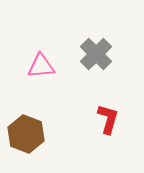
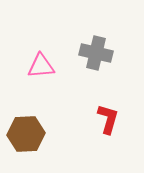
gray cross: moved 1 px up; rotated 32 degrees counterclockwise
brown hexagon: rotated 24 degrees counterclockwise
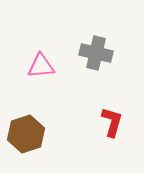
red L-shape: moved 4 px right, 3 px down
brown hexagon: rotated 15 degrees counterclockwise
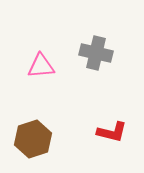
red L-shape: moved 10 px down; rotated 88 degrees clockwise
brown hexagon: moved 7 px right, 5 px down
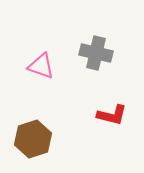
pink triangle: rotated 24 degrees clockwise
red L-shape: moved 17 px up
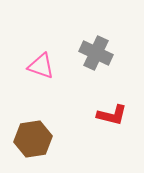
gray cross: rotated 12 degrees clockwise
brown hexagon: rotated 9 degrees clockwise
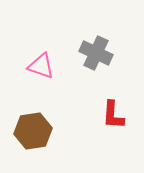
red L-shape: moved 1 px right; rotated 80 degrees clockwise
brown hexagon: moved 8 px up
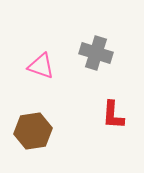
gray cross: rotated 8 degrees counterclockwise
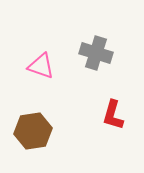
red L-shape: rotated 12 degrees clockwise
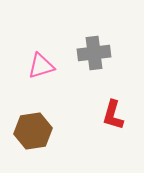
gray cross: moved 2 px left; rotated 24 degrees counterclockwise
pink triangle: rotated 36 degrees counterclockwise
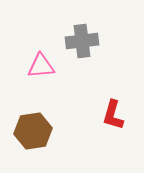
gray cross: moved 12 px left, 12 px up
pink triangle: rotated 12 degrees clockwise
